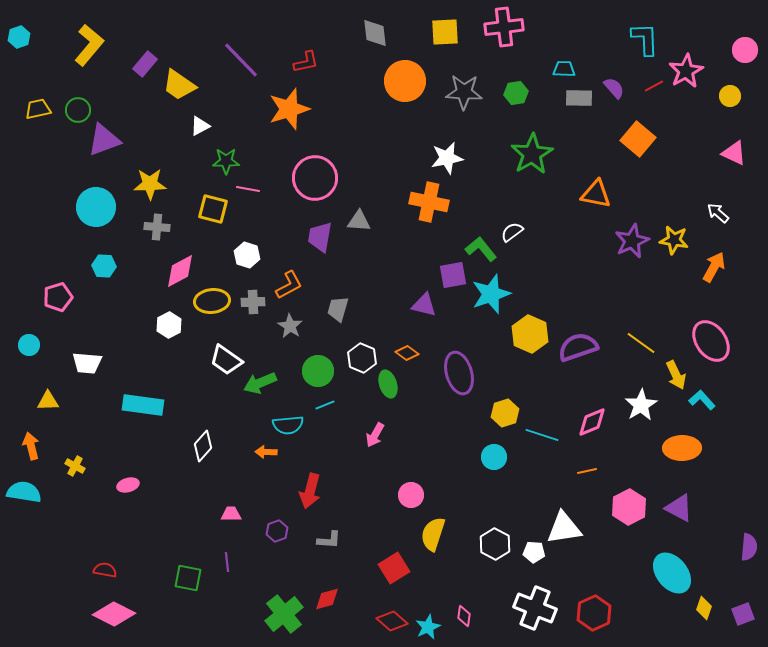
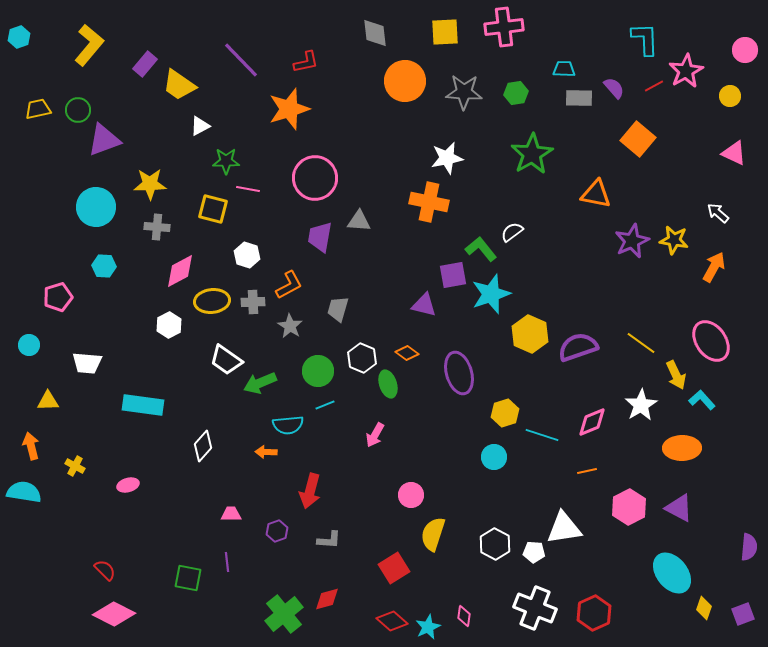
red semicircle at (105, 570): rotated 35 degrees clockwise
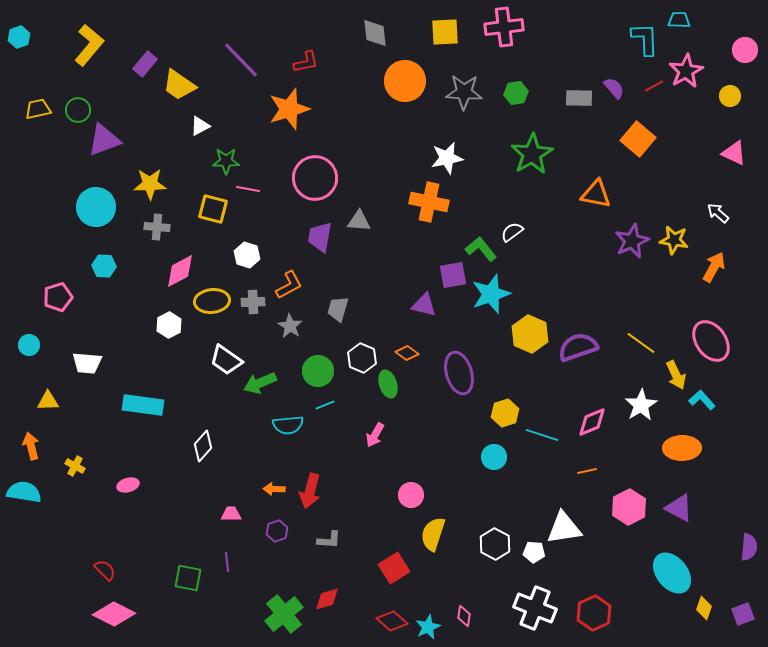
cyan trapezoid at (564, 69): moved 115 px right, 49 px up
orange arrow at (266, 452): moved 8 px right, 37 px down
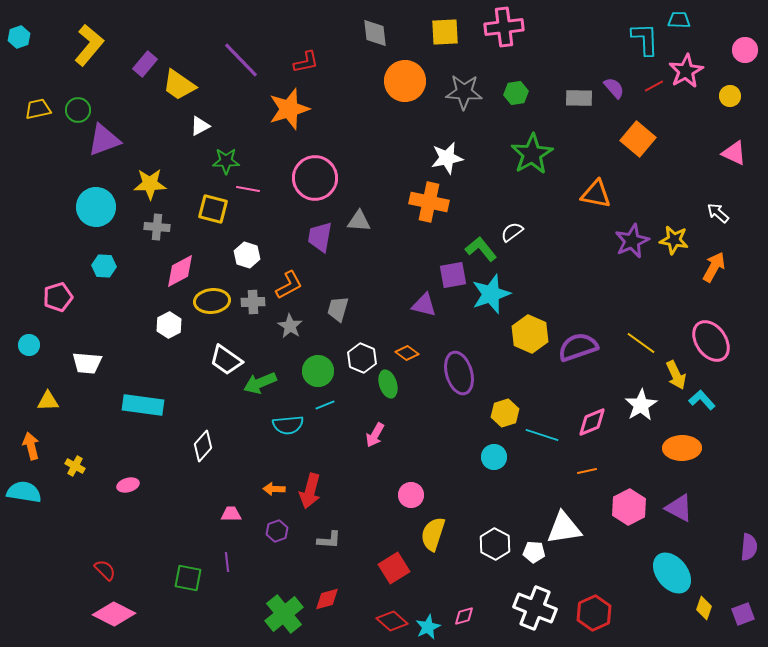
pink diamond at (464, 616): rotated 65 degrees clockwise
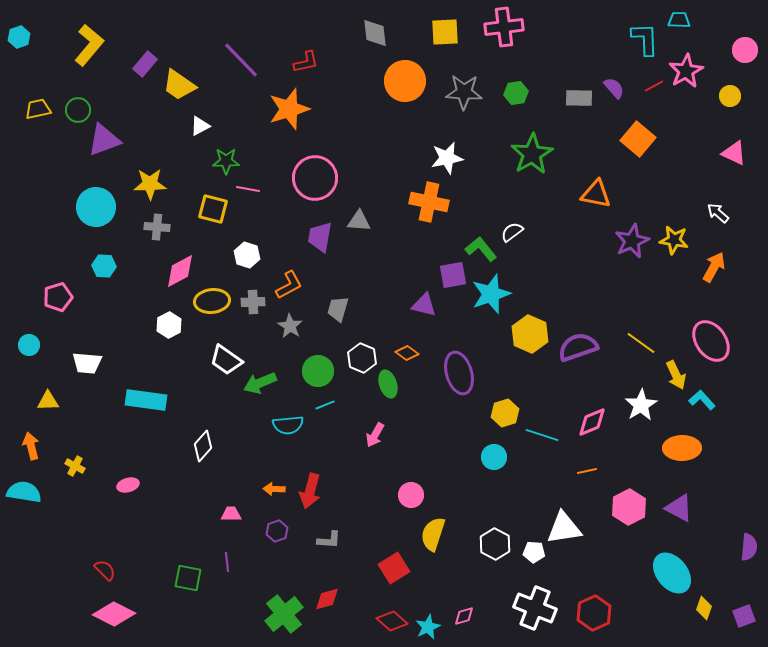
cyan rectangle at (143, 405): moved 3 px right, 5 px up
purple square at (743, 614): moved 1 px right, 2 px down
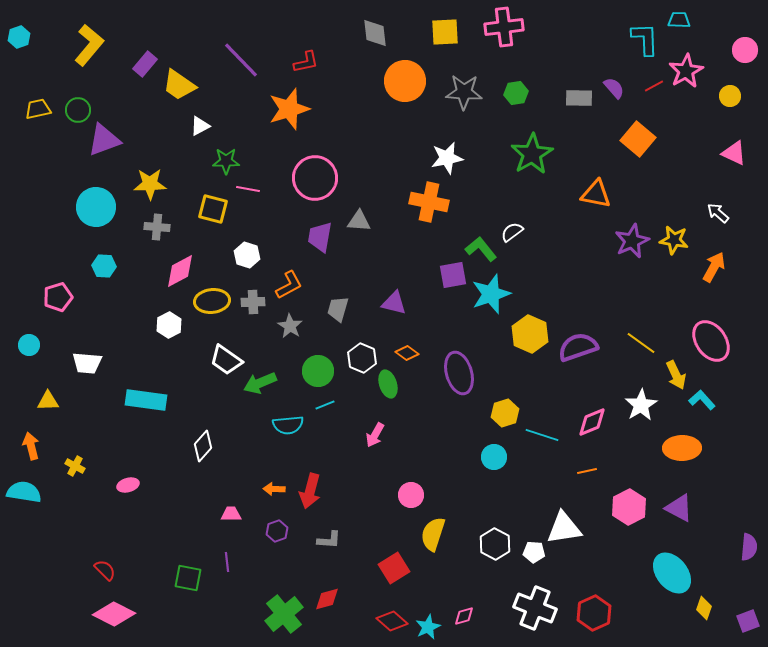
purple triangle at (424, 305): moved 30 px left, 2 px up
purple square at (744, 616): moved 4 px right, 5 px down
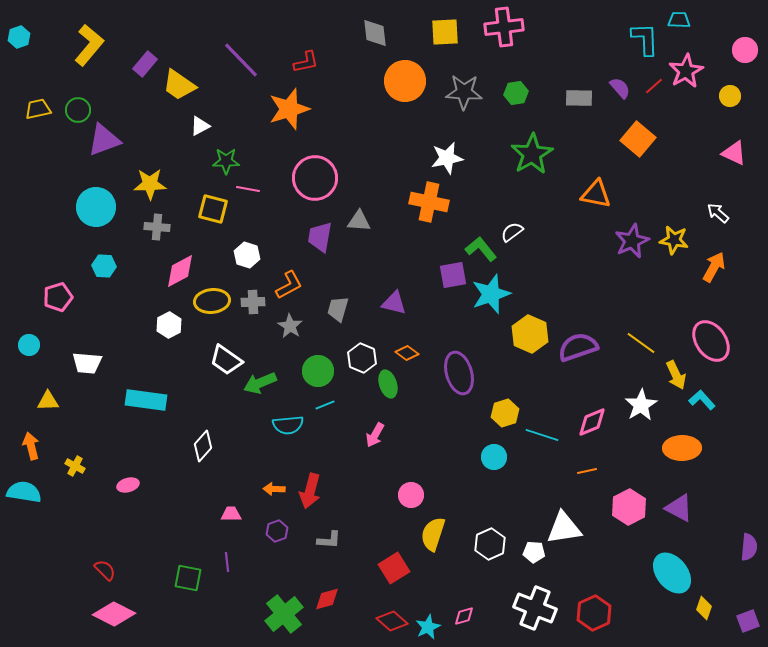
red line at (654, 86): rotated 12 degrees counterclockwise
purple semicircle at (614, 88): moved 6 px right
white hexagon at (495, 544): moved 5 px left; rotated 8 degrees clockwise
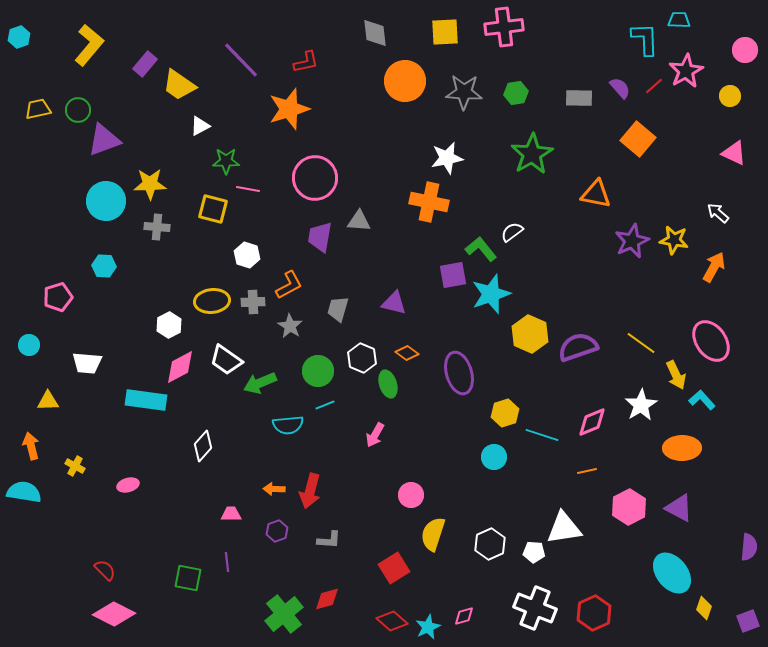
cyan circle at (96, 207): moved 10 px right, 6 px up
pink diamond at (180, 271): moved 96 px down
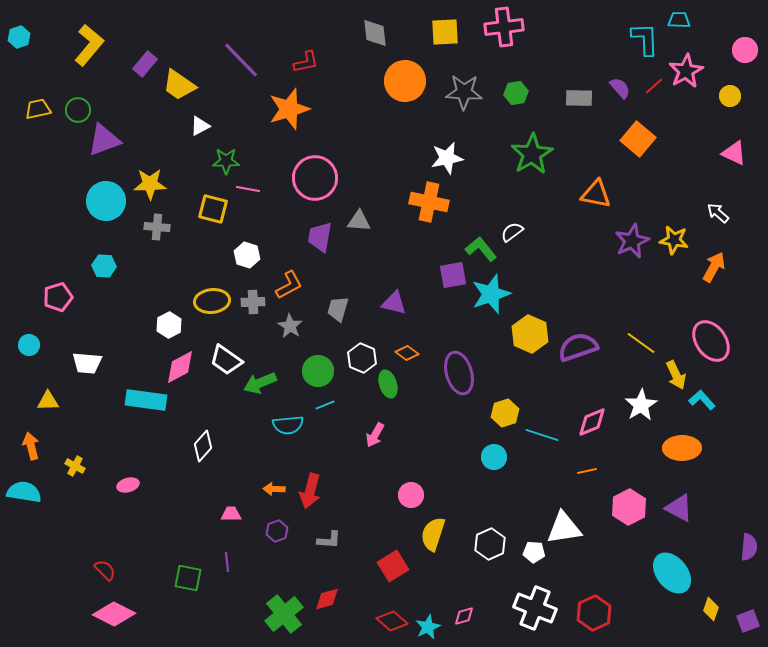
red square at (394, 568): moved 1 px left, 2 px up
yellow diamond at (704, 608): moved 7 px right, 1 px down
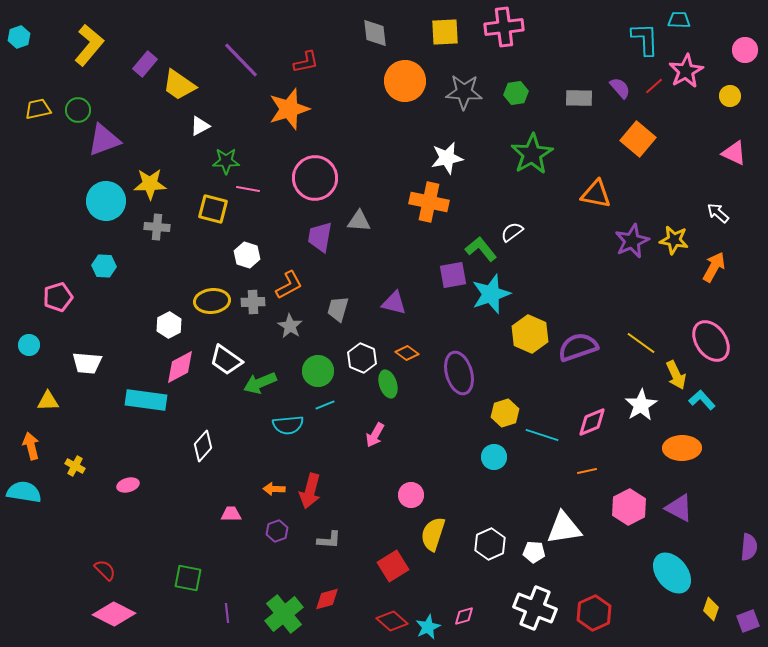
purple line at (227, 562): moved 51 px down
